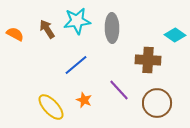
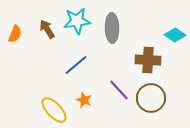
orange semicircle: rotated 84 degrees clockwise
brown circle: moved 6 px left, 5 px up
yellow ellipse: moved 3 px right, 3 px down
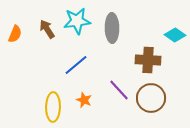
yellow ellipse: moved 1 px left, 3 px up; rotated 44 degrees clockwise
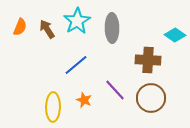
cyan star: rotated 24 degrees counterclockwise
orange semicircle: moved 5 px right, 7 px up
purple line: moved 4 px left
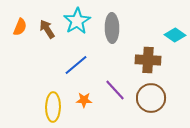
orange star: rotated 21 degrees counterclockwise
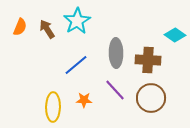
gray ellipse: moved 4 px right, 25 px down
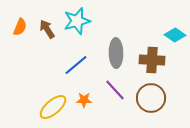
cyan star: rotated 16 degrees clockwise
brown cross: moved 4 px right
yellow ellipse: rotated 48 degrees clockwise
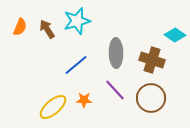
brown cross: rotated 15 degrees clockwise
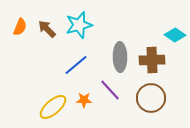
cyan star: moved 2 px right, 4 px down
brown arrow: rotated 12 degrees counterclockwise
gray ellipse: moved 4 px right, 4 px down
brown cross: rotated 20 degrees counterclockwise
purple line: moved 5 px left
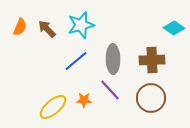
cyan star: moved 2 px right
cyan diamond: moved 1 px left, 7 px up
gray ellipse: moved 7 px left, 2 px down
blue line: moved 4 px up
